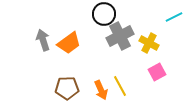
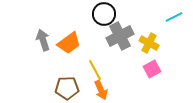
pink square: moved 5 px left, 3 px up
yellow line: moved 25 px left, 16 px up
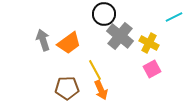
gray cross: rotated 24 degrees counterclockwise
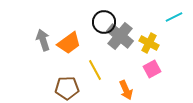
black circle: moved 8 px down
orange arrow: moved 25 px right
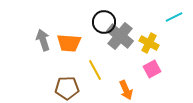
orange trapezoid: rotated 40 degrees clockwise
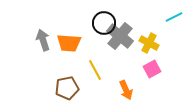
black circle: moved 1 px down
brown pentagon: rotated 10 degrees counterclockwise
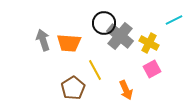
cyan line: moved 3 px down
brown pentagon: moved 6 px right; rotated 20 degrees counterclockwise
